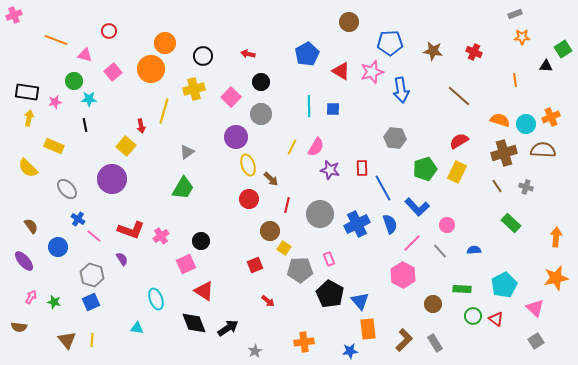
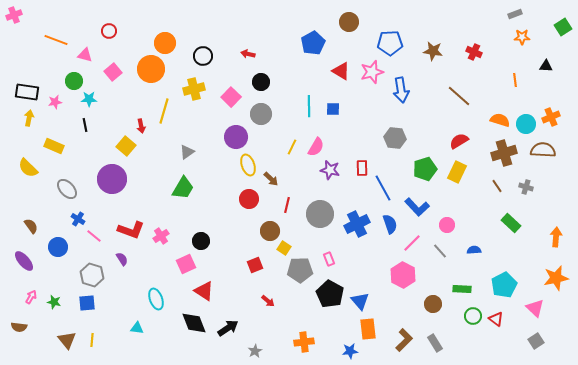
green square at (563, 49): moved 22 px up
blue pentagon at (307, 54): moved 6 px right, 11 px up
blue square at (91, 302): moved 4 px left, 1 px down; rotated 18 degrees clockwise
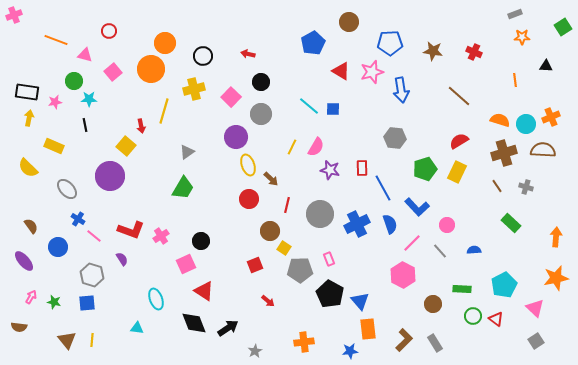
cyan line at (309, 106): rotated 50 degrees counterclockwise
purple circle at (112, 179): moved 2 px left, 3 px up
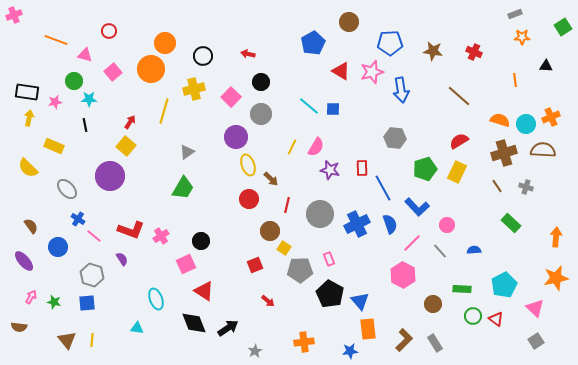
red arrow at (141, 126): moved 11 px left, 4 px up; rotated 136 degrees counterclockwise
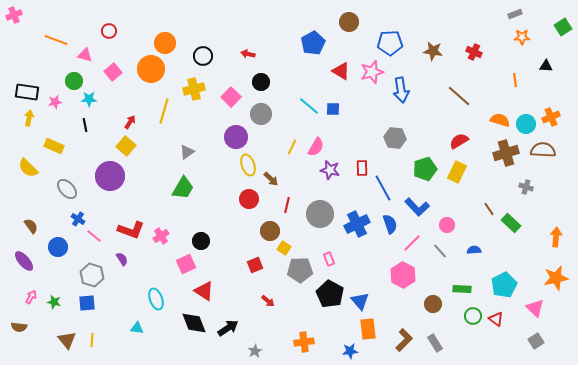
brown cross at (504, 153): moved 2 px right
brown line at (497, 186): moved 8 px left, 23 px down
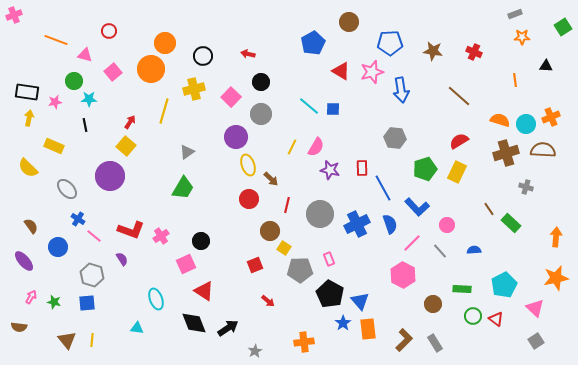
blue star at (350, 351): moved 7 px left, 28 px up; rotated 28 degrees counterclockwise
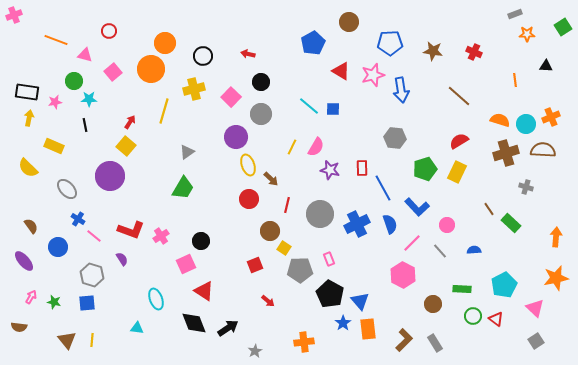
orange star at (522, 37): moved 5 px right, 3 px up
pink star at (372, 72): moved 1 px right, 3 px down
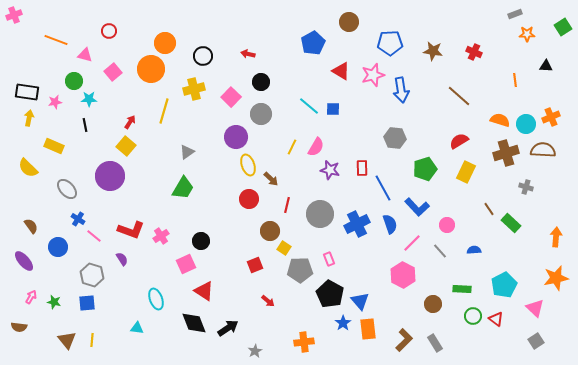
yellow rectangle at (457, 172): moved 9 px right
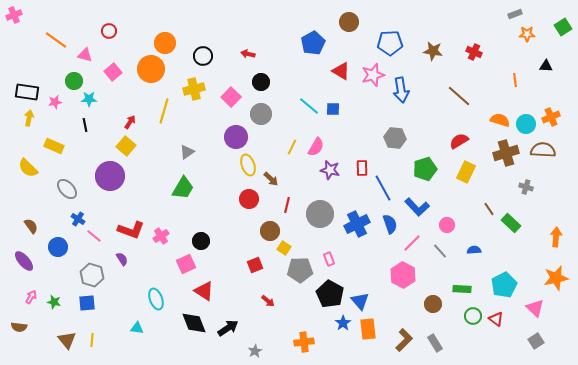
orange line at (56, 40): rotated 15 degrees clockwise
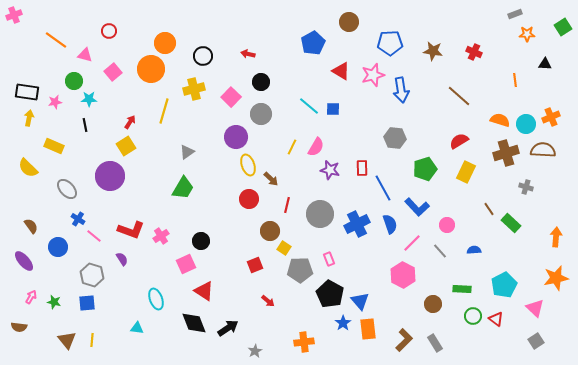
black triangle at (546, 66): moved 1 px left, 2 px up
yellow square at (126, 146): rotated 18 degrees clockwise
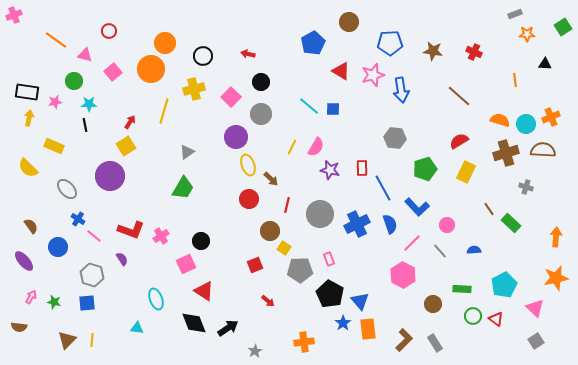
cyan star at (89, 99): moved 5 px down
brown triangle at (67, 340): rotated 24 degrees clockwise
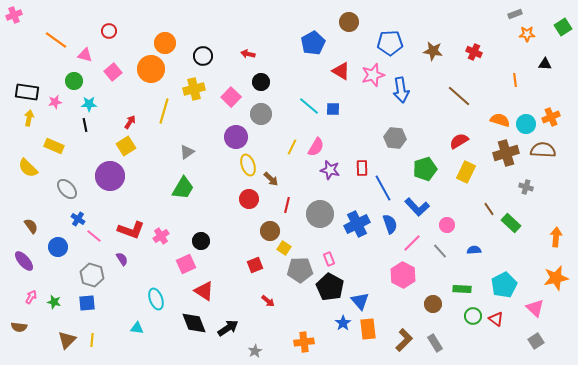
black pentagon at (330, 294): moved 7 px up
